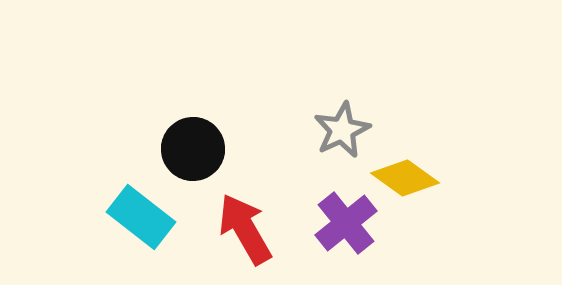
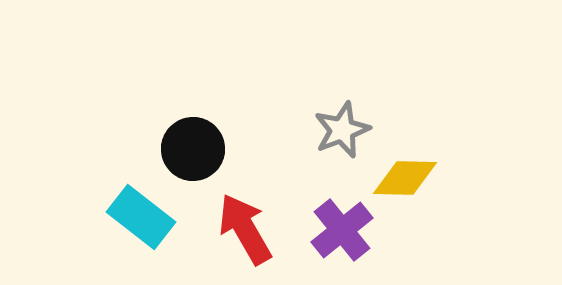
gray star: rotated 4 degrees clockwise
yellow diamond: rotated 34 degrees counterclockwise
purple cross: moved 4 px left, 7 px down
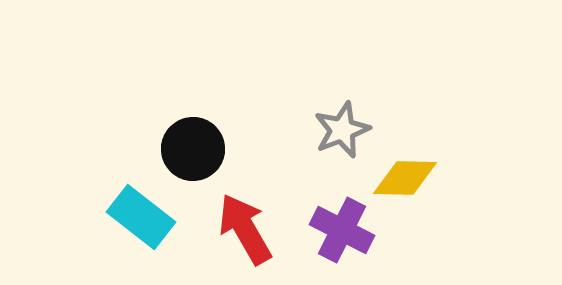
purple cross: rotated 24 degrees counterclockwise
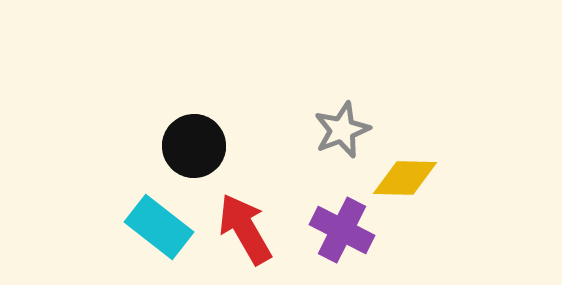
black circle: moved 1 px right, 3 px up
cyan rectangle: moved 18 px right, 10 px down
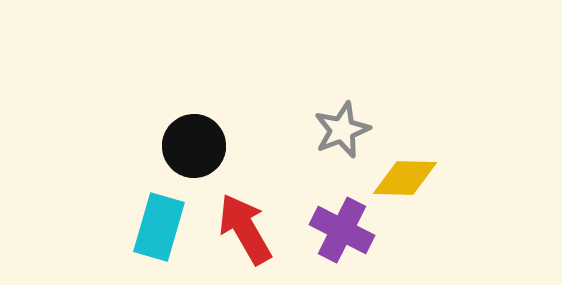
cyan rectangle: rotated 68 degrees clockwise
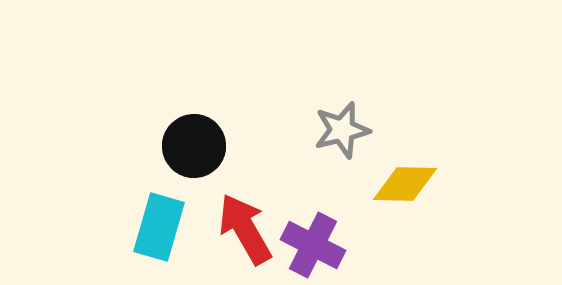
gray star: rotated 8 degrees clockwise
yellow diamond: moved 6 px down
purple cross: moved 29 px left, 15 px down
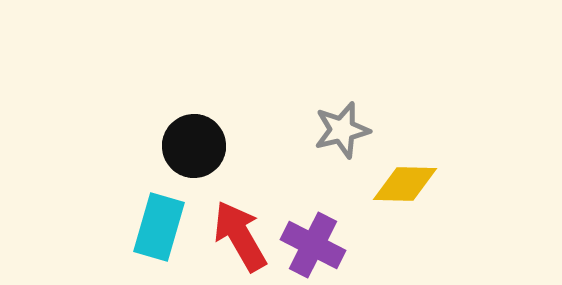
red arrow: moved 5 px left, 7 px down
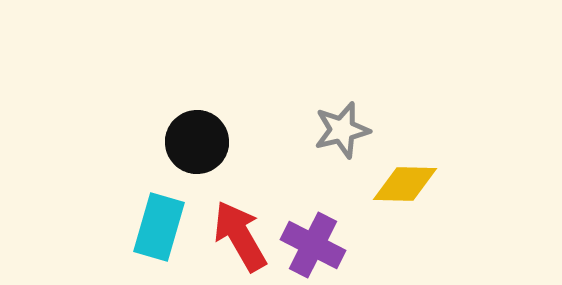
black circle: moved 3 px right, 4 px up
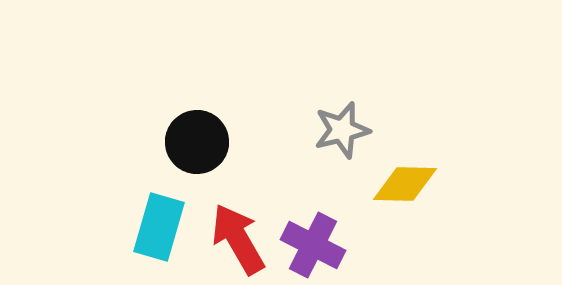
red arrow: moved 2 px left, 3 px down
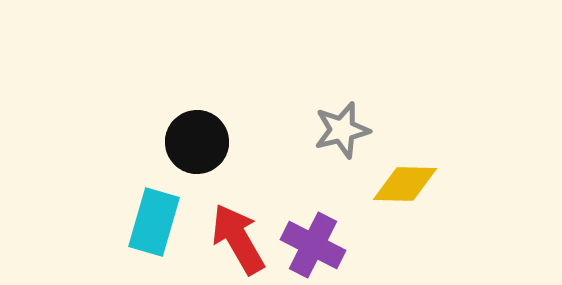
cyan rectangle: moved 5 px left, 5 px up
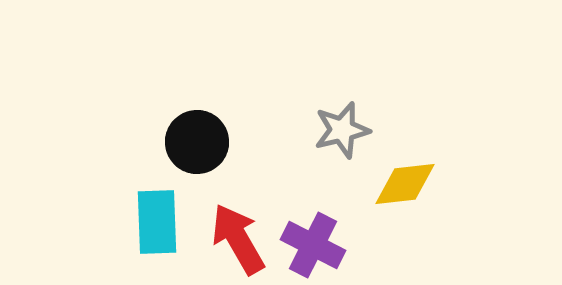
yellow diamond: rotated 8 degrees counterclockwise
cyan rectangle: moved 3 px right; rotated 18 degrees counterclockwise
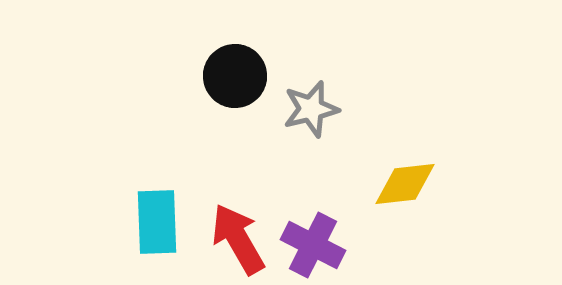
gray star: moved 31 px left, 21 px up
black circle: moved 38 px right, 66 px up
